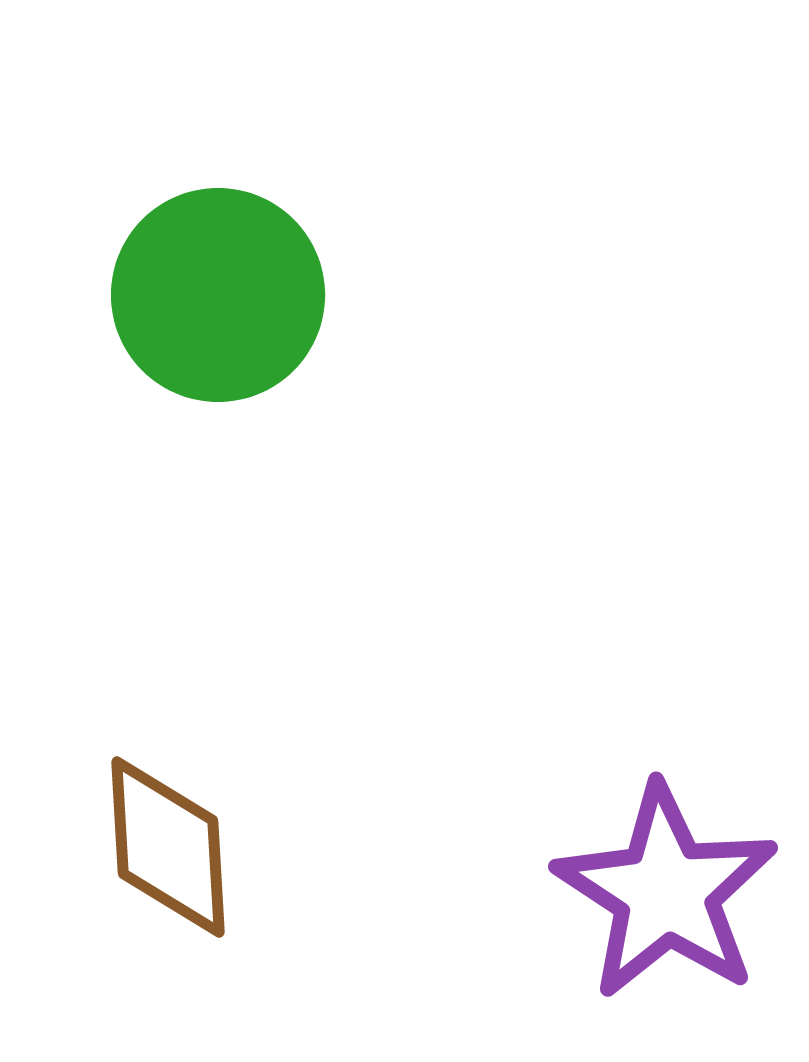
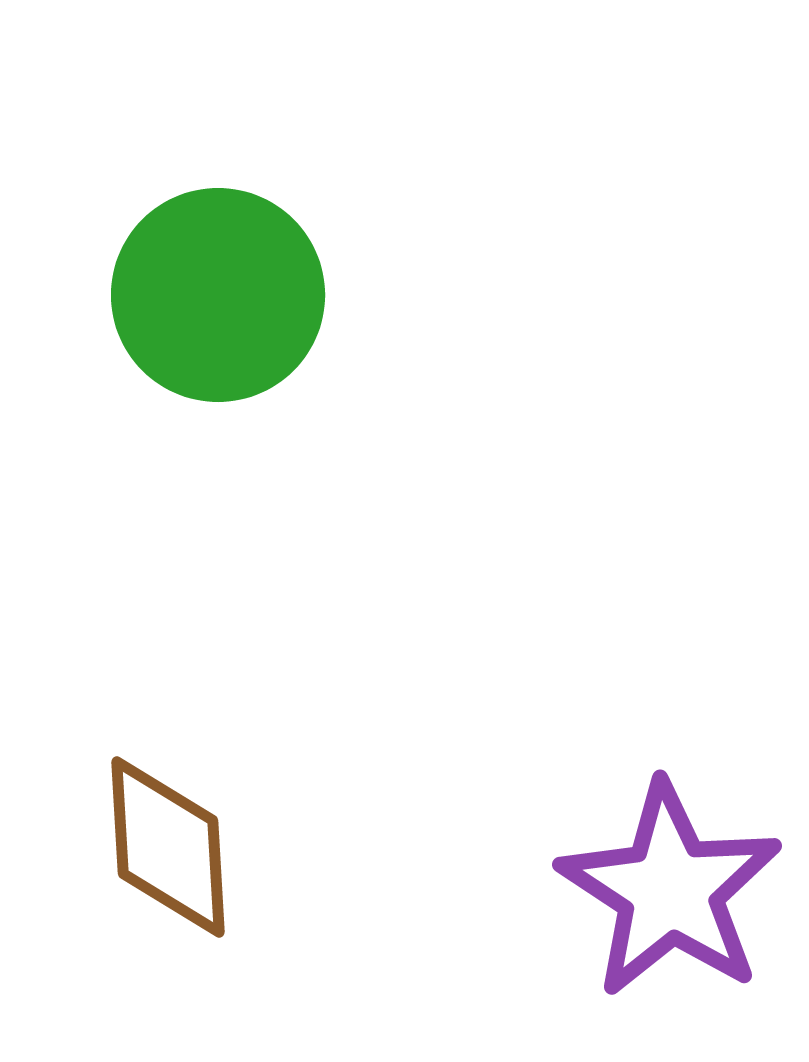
purple star: moved 4 px right, 2 px up
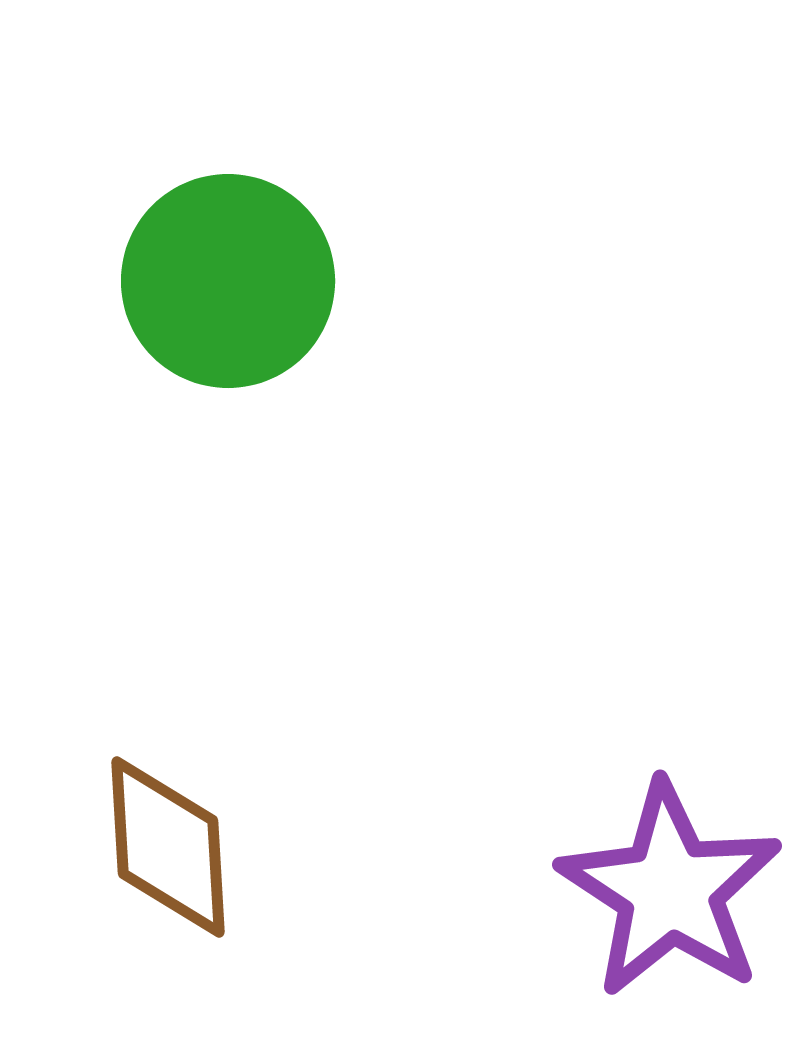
green circle: moved 10 px right, 14 px up
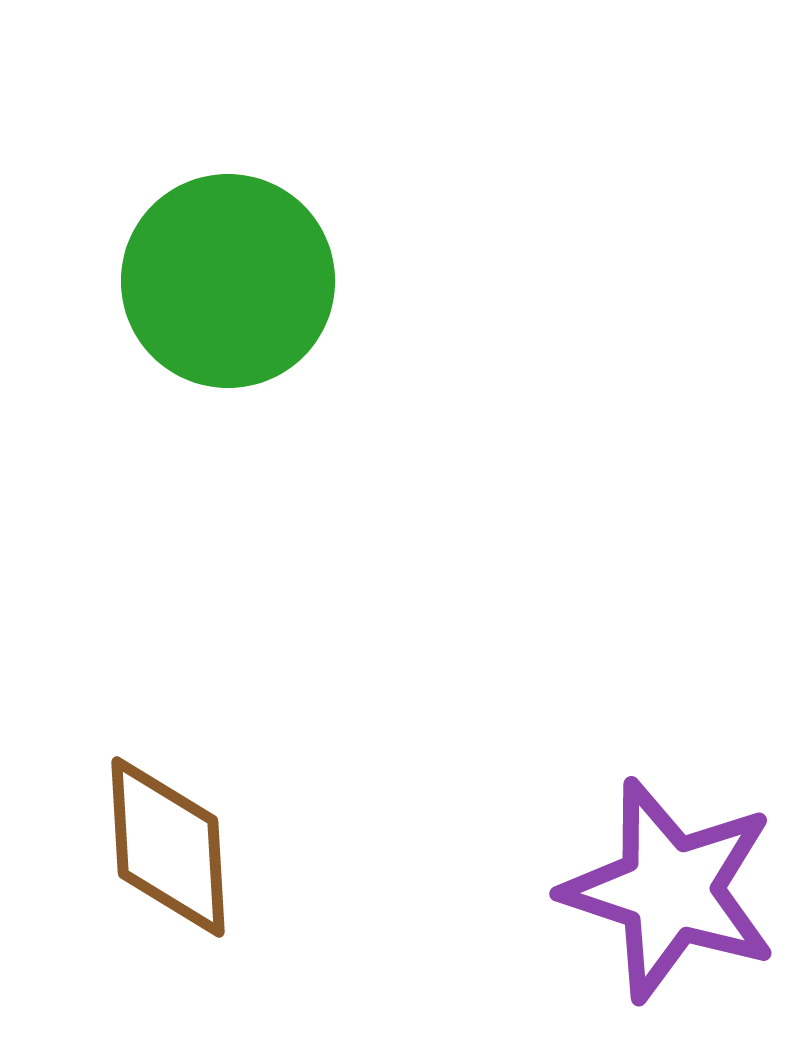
purple star: rotated 15 degrees counterclockwise
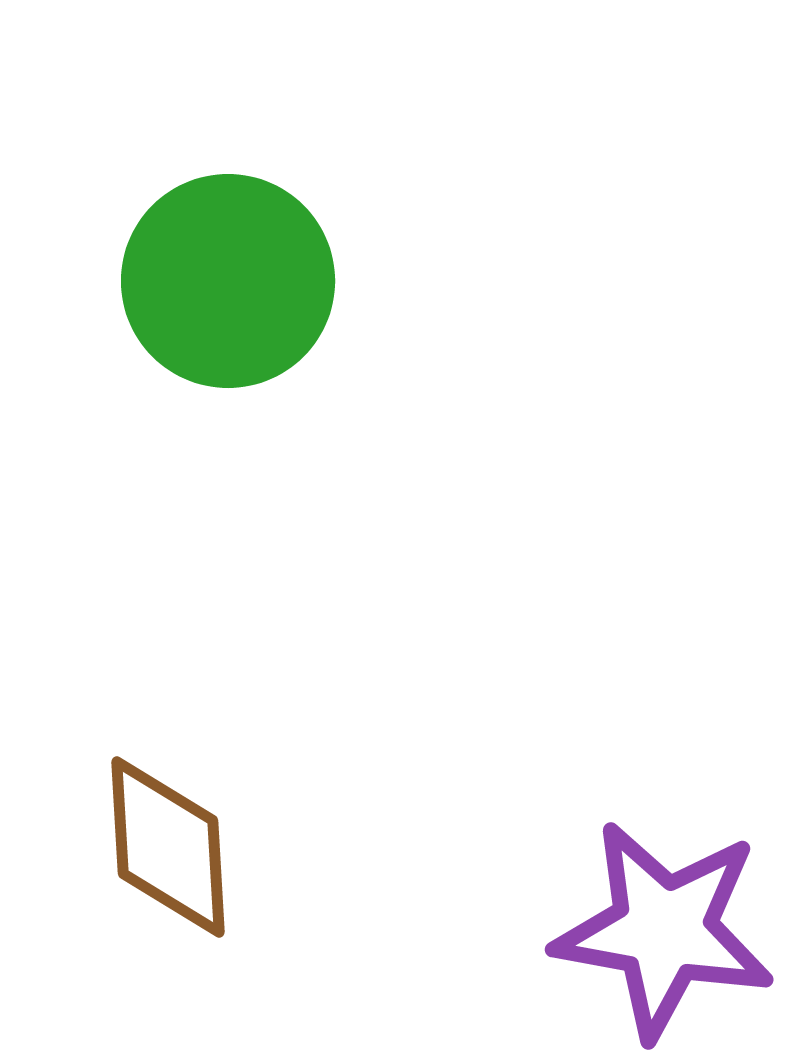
purple star: moved 6 px left, 40 px down; rotated 8 degrees counterclockwise
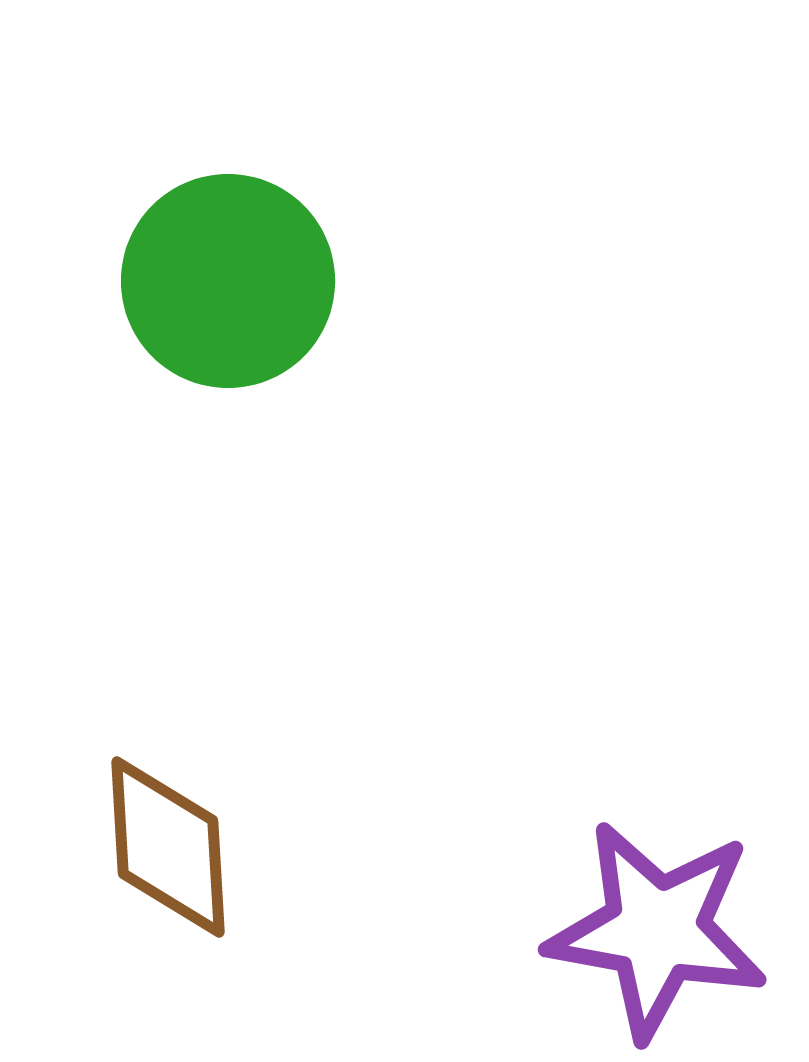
purple star: moved 7 px left
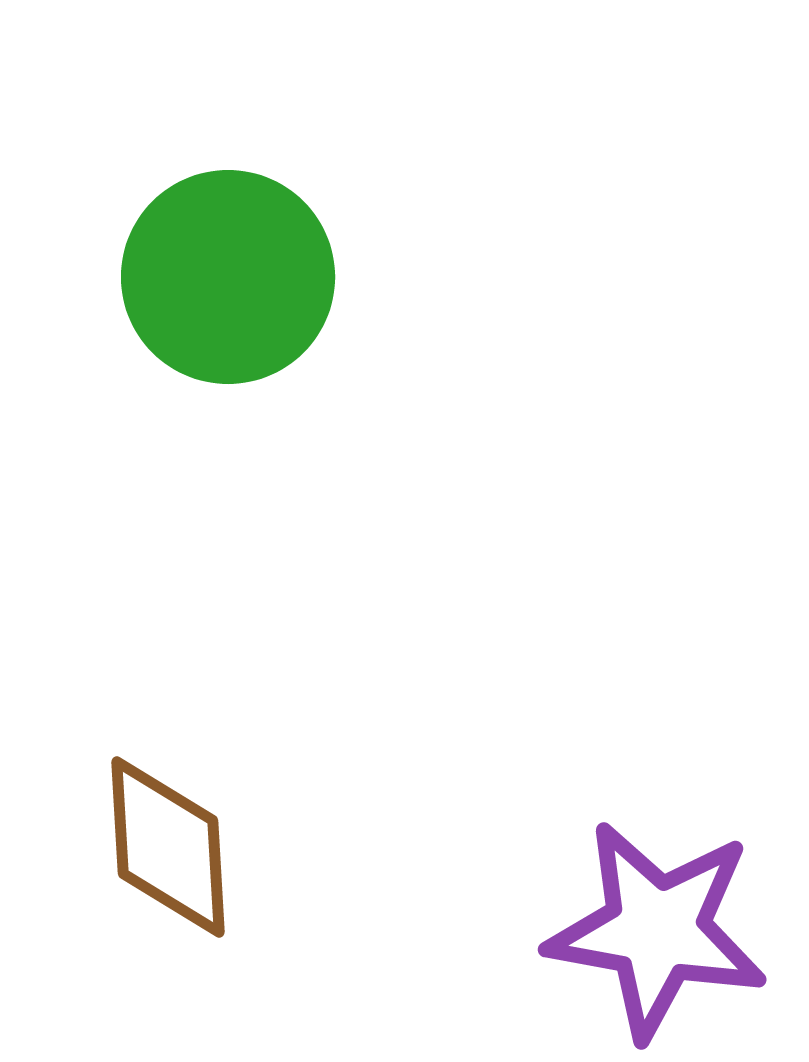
green circle: moved 4 px up
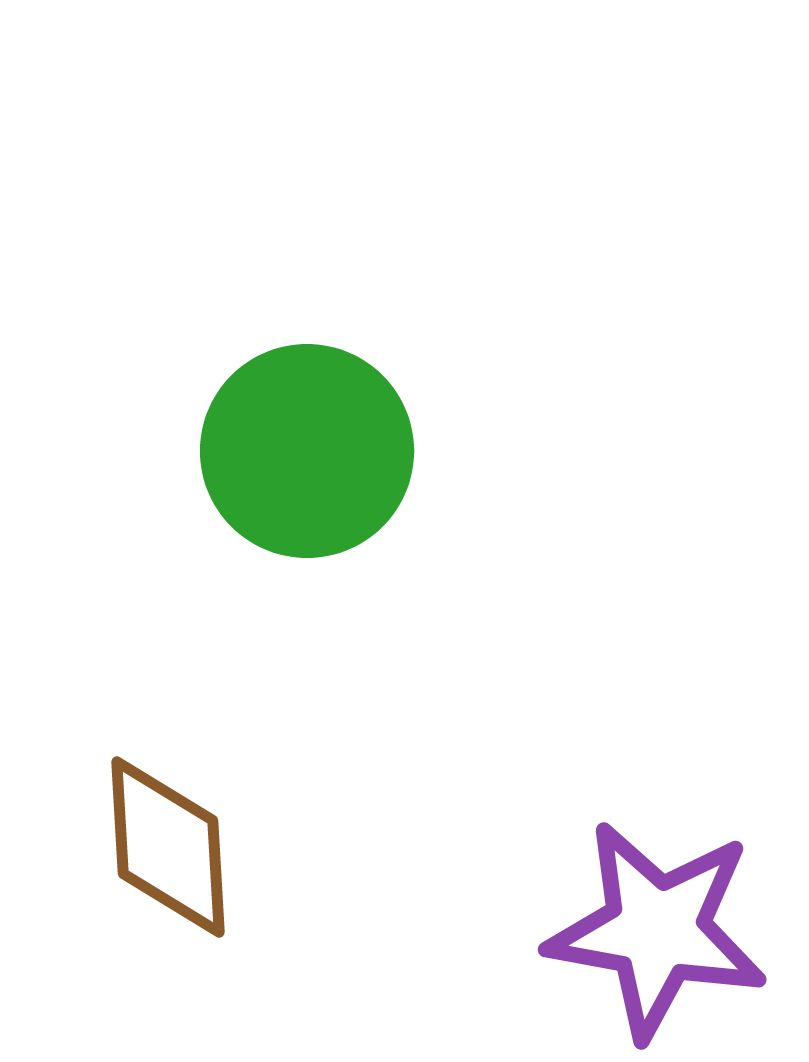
green circle: moved 79 px right, 174 px down
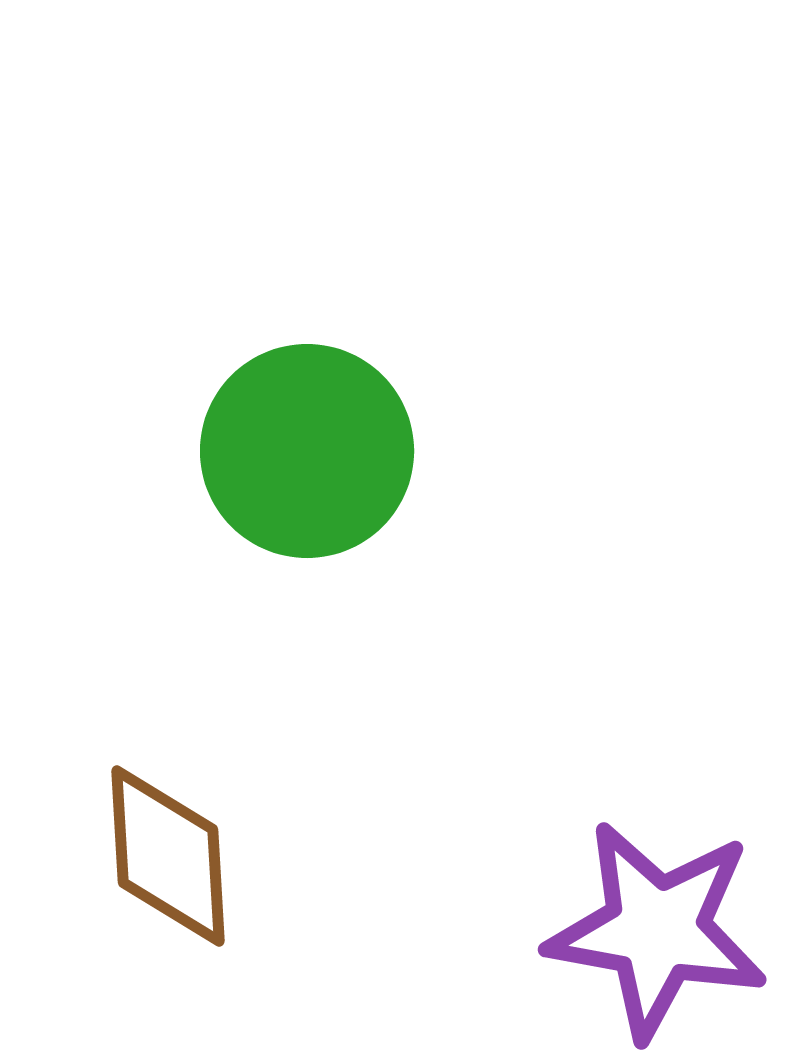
brown diamond: moved 9 px down
